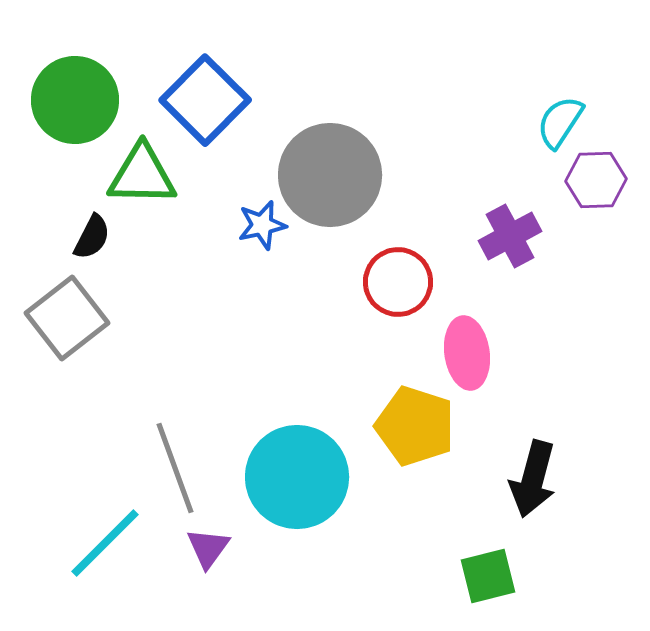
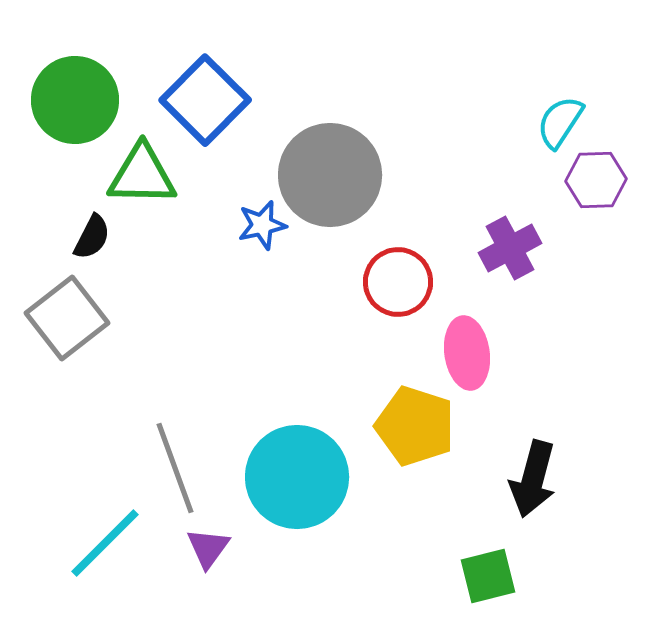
purple cross: moved 12 px down
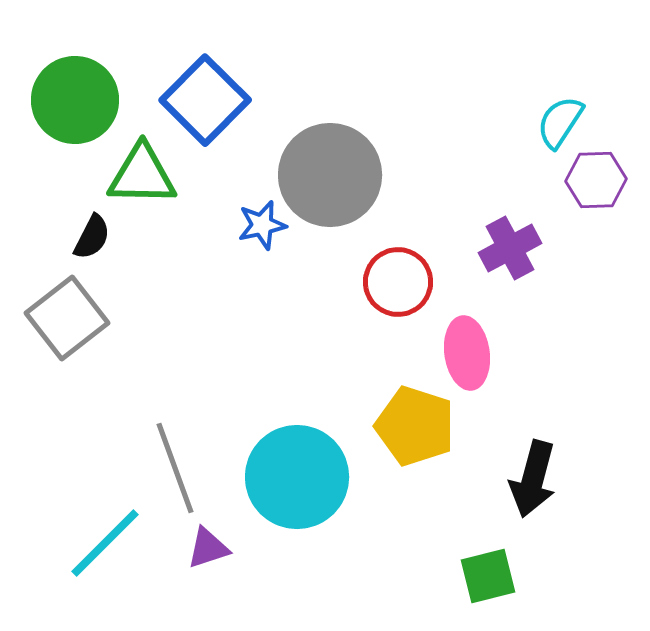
purple triangle: rotated 36 degrees clockwise
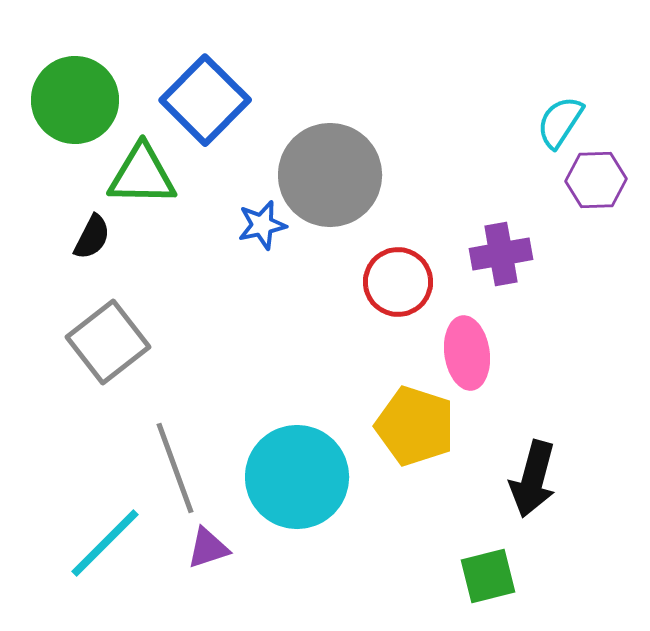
purple cross: moved 9 px left, 6 px down; rotated 18 degrees clockwise
gray square: moved 41 px right, 24 px down
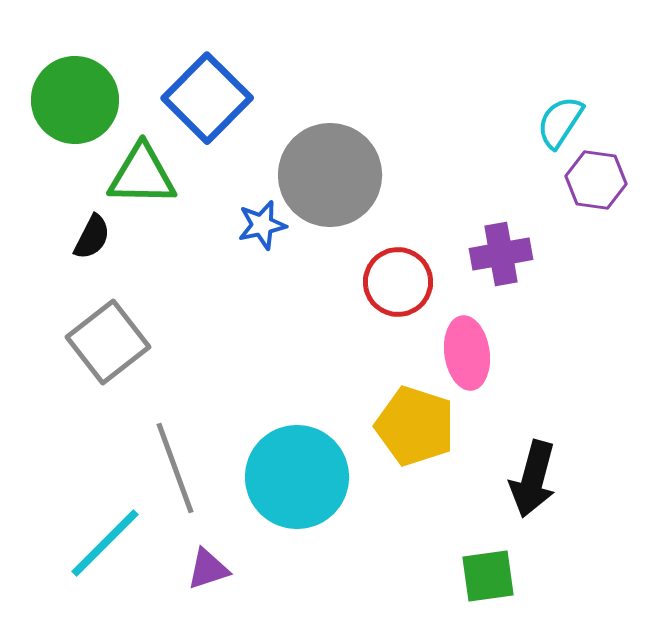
blue square: moved 2 px right, 2 px up
purple hexagon: rotated 10 degrees clockwise
purple triangle: moved 21 px down
green square: rotated 6 degrees clockwise
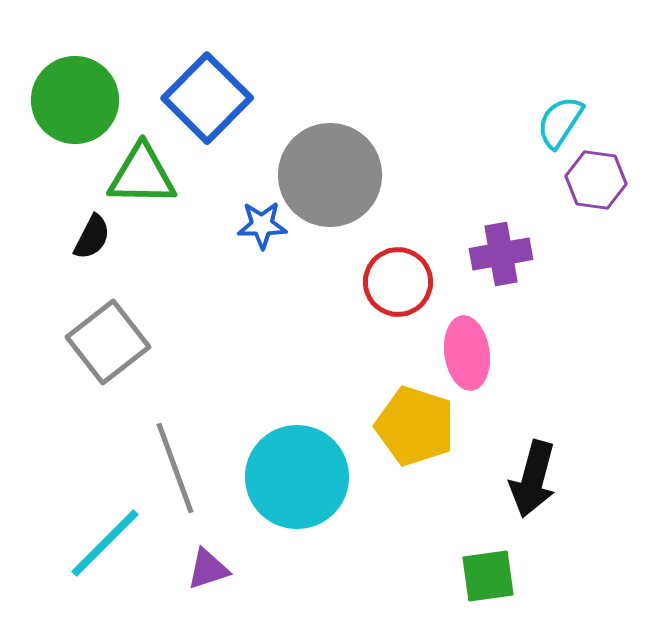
blue star: rotated 12 degrees clockwise
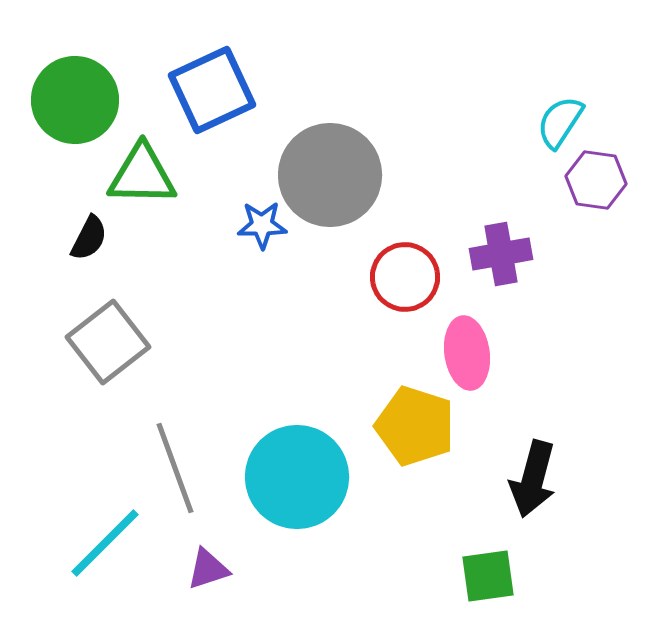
blue square: moved 5 px right, 8 px up; rotated 20 degrees clockwise
black semicircle: moved 3 px left, 1 px down
red circle: moved 7 px right, 5 px up
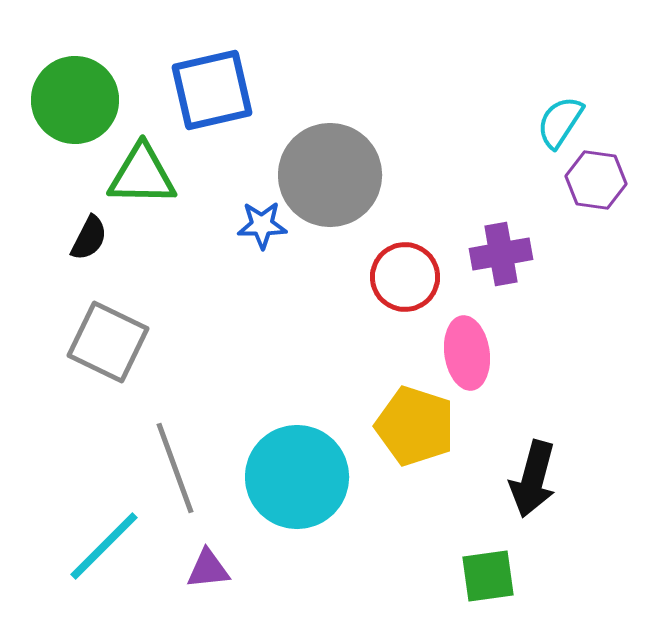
blue square: rotated 12 degrees clockwise
gray square: rotated 26 degrees counterclockwise
cyan line: moved 1 px left, 3 px down
purple triangle: rotated 12 degrees clockwise
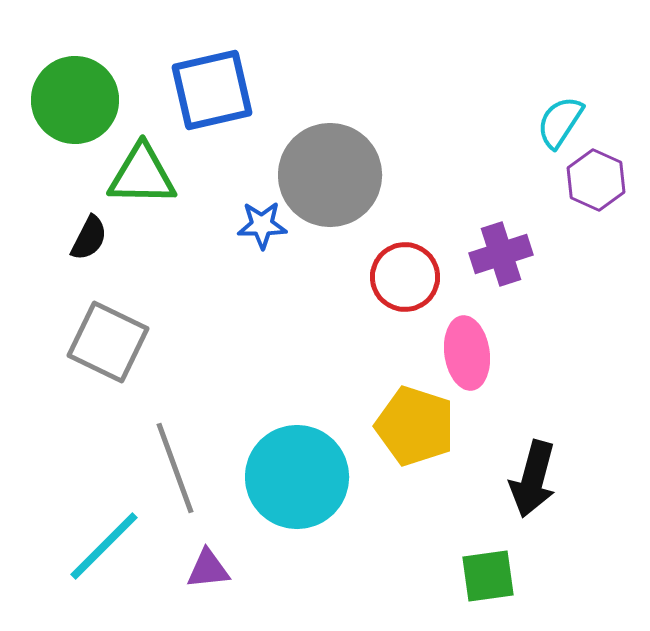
purple hexagon: rotated 16 degrees clockwise
purple cross: rotated 8 degrees counterclockwise
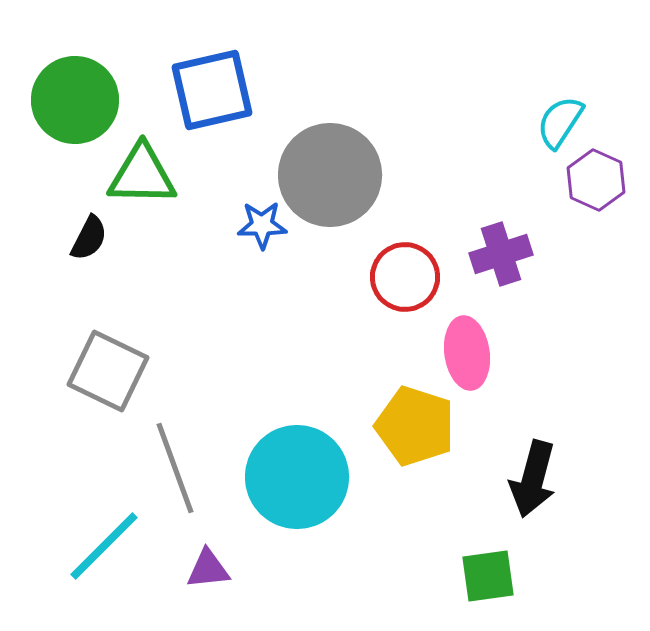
gray square: moved 29 px down
